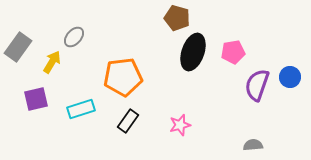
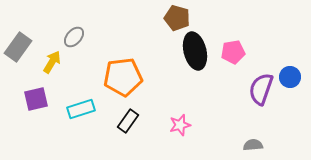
black ellipse: moved 2 px right, 1 px up; rotated 33 degrees counterclockwise
purple semicircle: moved 4 px right, 4 px down
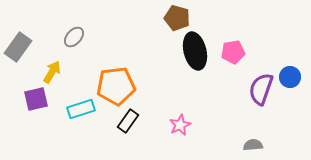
yellow arrow: moved 10 px down
orange pentagon: moved 7 px left, 9 px down
pink star: rotated 10 degrees counterclockwise
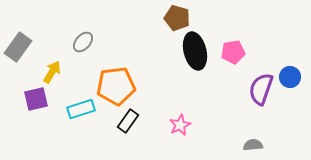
gray ellipse: moved 9 px right, 5 px down
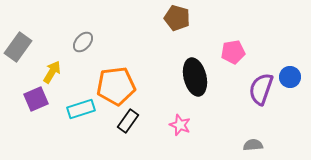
black ellipse: moved 26 px down
purple square: rotated 10 degrees counterclockwise
pink star: rotated 25 degrees counterclockwise
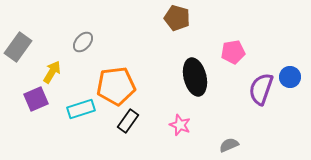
gray semicircle: moved 24 px left; rotated 18 degrees counterclockwise
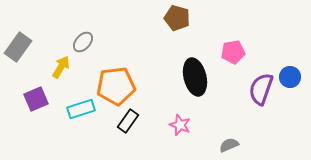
yellow arrow: moved 9 px right, 5 px up
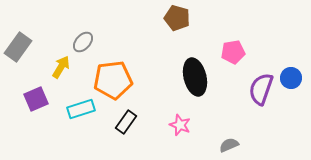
blue circle: moved 1 px right, 1 px down
orange pentagon: moved 3 px left, 6 px up
black rectangle: moved 2 px left, 1 px down
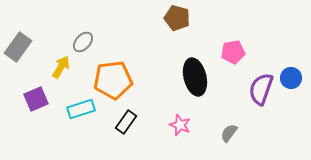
gray semicircle: moved 12 px up; rotated 30 degrees counterclockwise
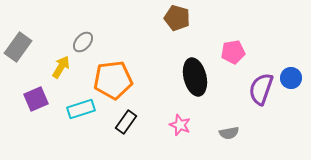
gray semicircle: rotated 138 degrees counterclockwise
